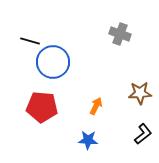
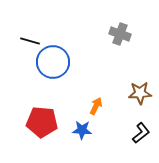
red pentagon: moved 15 px down
black L-shape: moved 2 px left, 1 px up
blue star: moved 6 px left, 10 px up
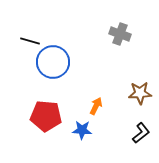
red pentagon: moved 4 px right, 6 px up
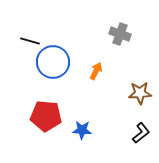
orange arrow: moved 35 px up
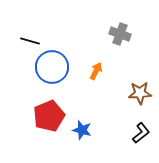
blue circle: moved 1 px left, 5 px down
red pentagon: moved 3 px right; rotated 28 degrees counterclockwise
blue star: rotated 12 degrees clockwise
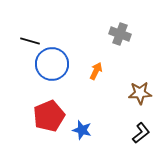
blue circle: moved 3 px up
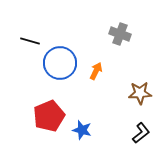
blue circle: moved 8 px right, 1 px up
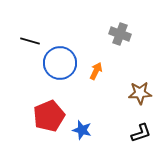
black L-shape: rotated 20 degrees clockwise
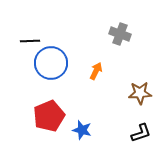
black line: rotated 18 degrees counterclockwise
blue circle: moved 9 px left
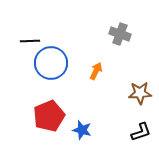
black L-shape: moved 1 px up
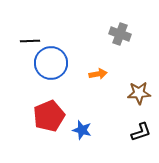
orange arrow: moved 2 px right, 3 px down; rotated 54 degrees clockwise
brown star: moved 1 px left
